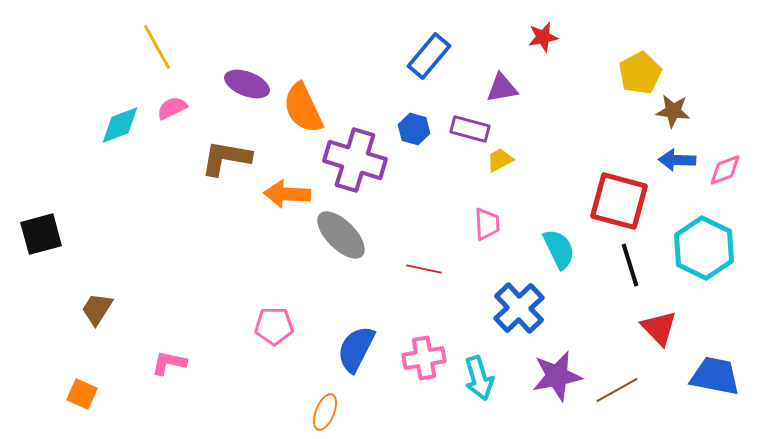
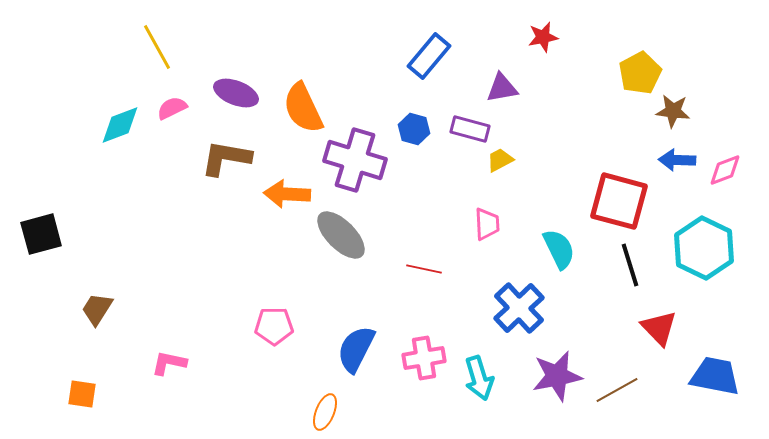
purple ellipse: moved 11 px left, 9 px down
orange square: rotated 16 degrees counterclockwise
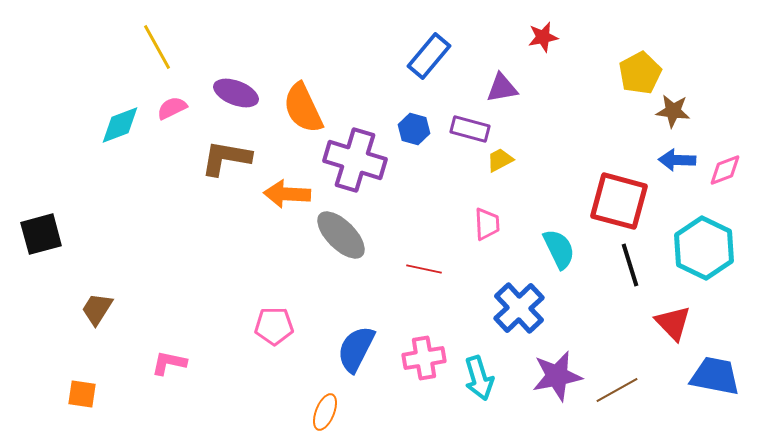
red triangle: moved 14 px right, 5 px up
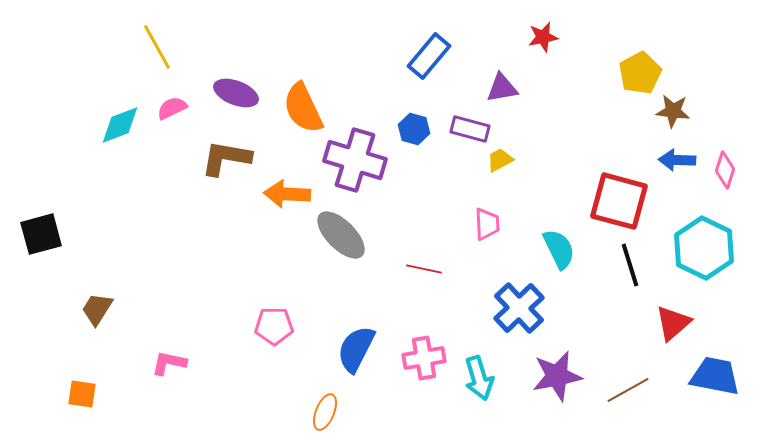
pink diamond: rotated 51 degrees counterclockwise
red triangle: rotated 33 degrees clockwise
brown line: moved 11 px right
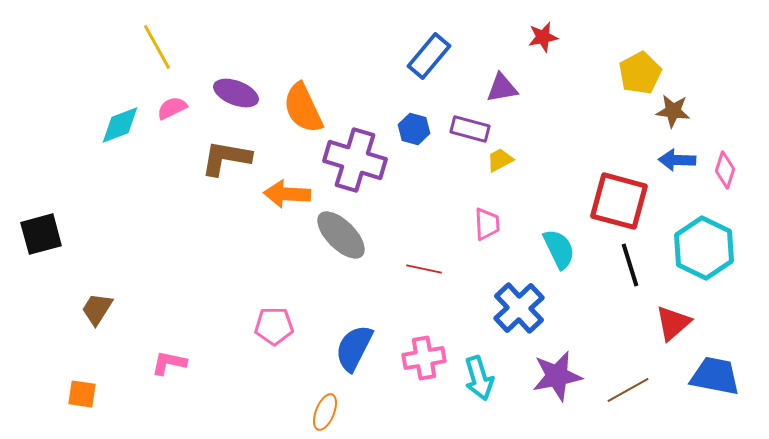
blue semicircle: moved 2 px left, 1 px up
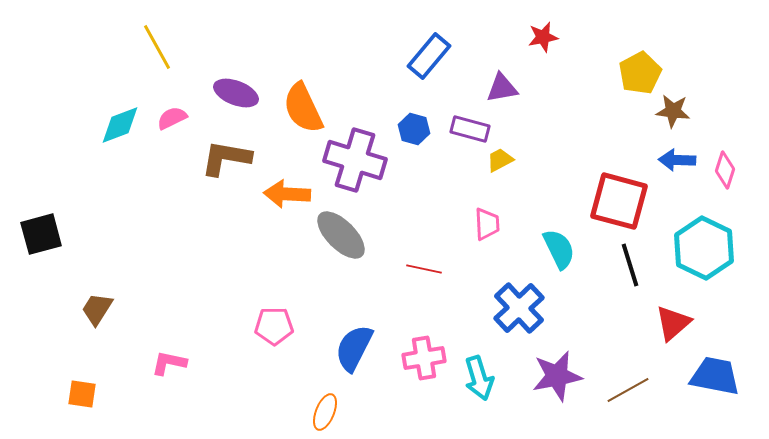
pink semicircle: moved 10 px down
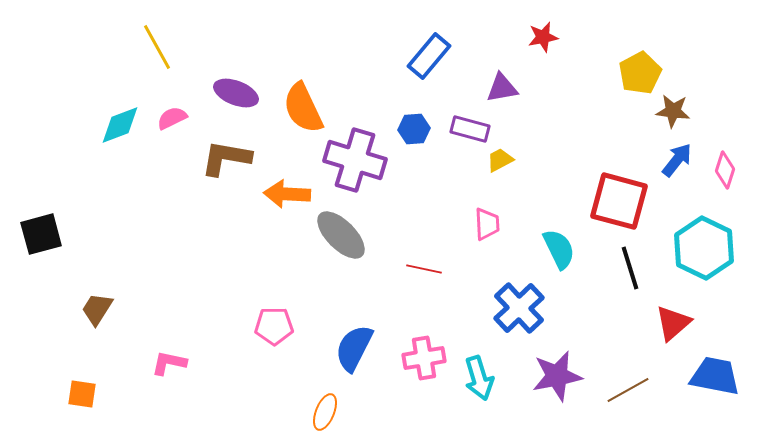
blue hexagon: rotated 20 degrees counterclockwise
blue arrow: rotated 126 degrees clockwise
black line: moved 3 px down
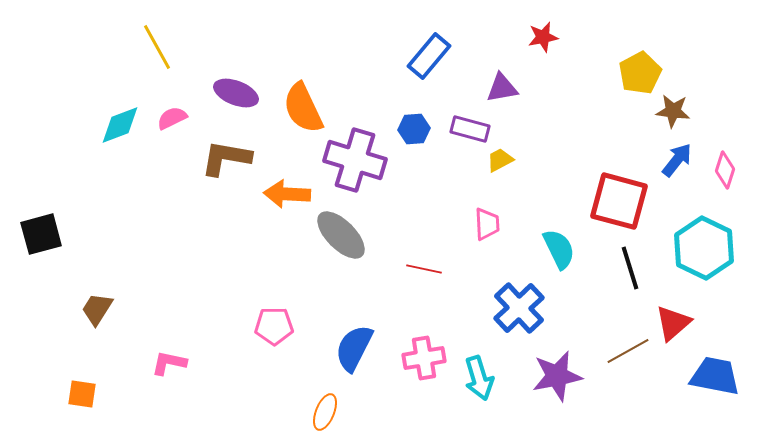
brown line: moved 39 px up
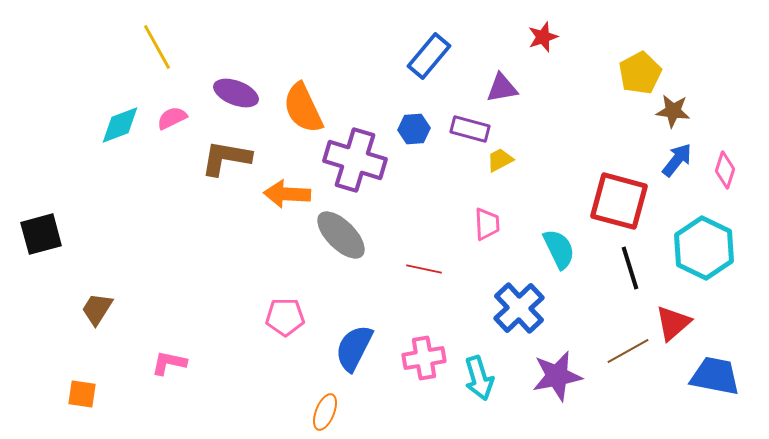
red star: rotated 8 degrees counterclockwise
pink pentagon: moved 11 px right, 9 px up
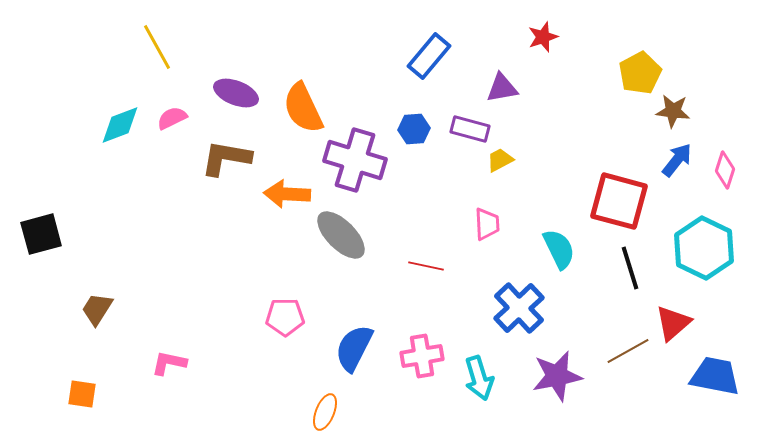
red line: moved 2 px right, 3 px up
pink cross: moved 2 px left, 2 px up
